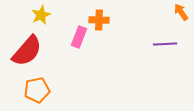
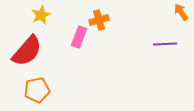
orange cross: rotated 18 degrees counterclockwise
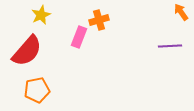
purple line: moved 5 px right, 2 px down
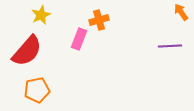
pink rectangle: moved 2 px down
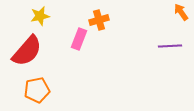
yellow star: moved 1 px left, 1 px down; rotated 12 degrees clockwise
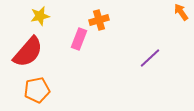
purple line: moved 20 px left, 12 px down; rotated 40 degrees counterclockwise
red semicircle: moved 1 px right, 1 px down
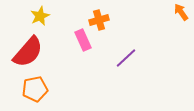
yellow star: rotated 12 degrees counterclockwise
pink rectangle: moved 4 px right, 1 px down; rotated 45 degrees counterclockwise
purple line: moved 24 px left
orange pentagon: moved 2 px left, 1 px up
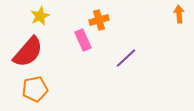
orange arrow: moved 2 px left, 2 px down; rotated 30 degrees clockwise
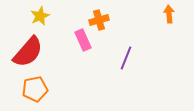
orange arrow: moved 10 px left
purple line: rotated 25 degrees counterclockwise
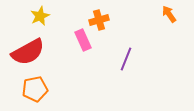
orange arrow: rotated 30 degrees counterclockwise
red semicircle: rotated 20 degrees clockwise
purple line: moved 1 px down
